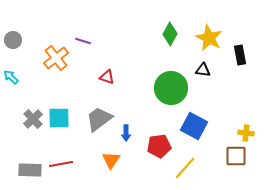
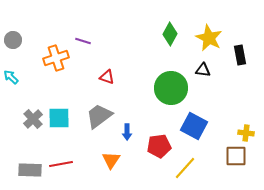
orange cross: rotated 20 degrees clockwise
gray trapezoid: moved 3 px up
blue arrow: moved 1 px right, 1 px up
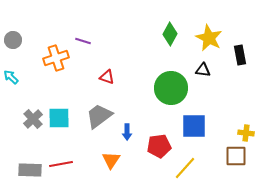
blue square: rotated 28 degrees counterclockwise
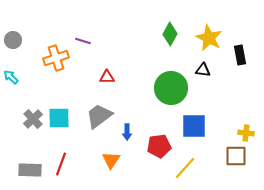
red triangle: rotated 21 degrees counterclockwise
red line: rotated 60 degrees counterclockwise
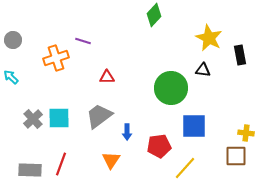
green diamond: moved 16 px left, 19 px up; rotated 15 degrees clockwise
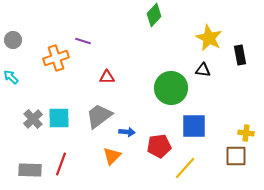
blue arrow: rotated 84 degrees counterclockwise
orange triangle: moved 1 px right, 4 px up; rotated 12 degrees clockwise
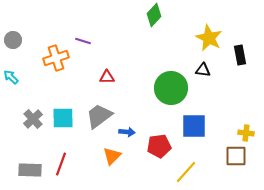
cyan square: moved 4 px right
yellow line: moved 1 px right, 4 px down
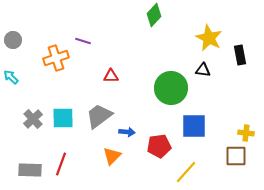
red triangle: moved 4 px right, 1 px up
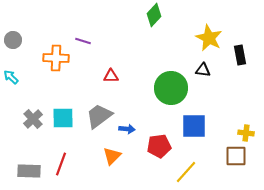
orange cross: rotated 20 degrees clockwise
blue arrow: moved 3 px up
gray rectangle: moved 1 px left, 1 px down
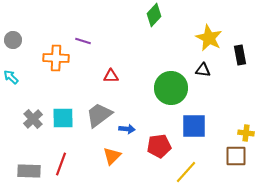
gray trapezoid: moved 1 px up
